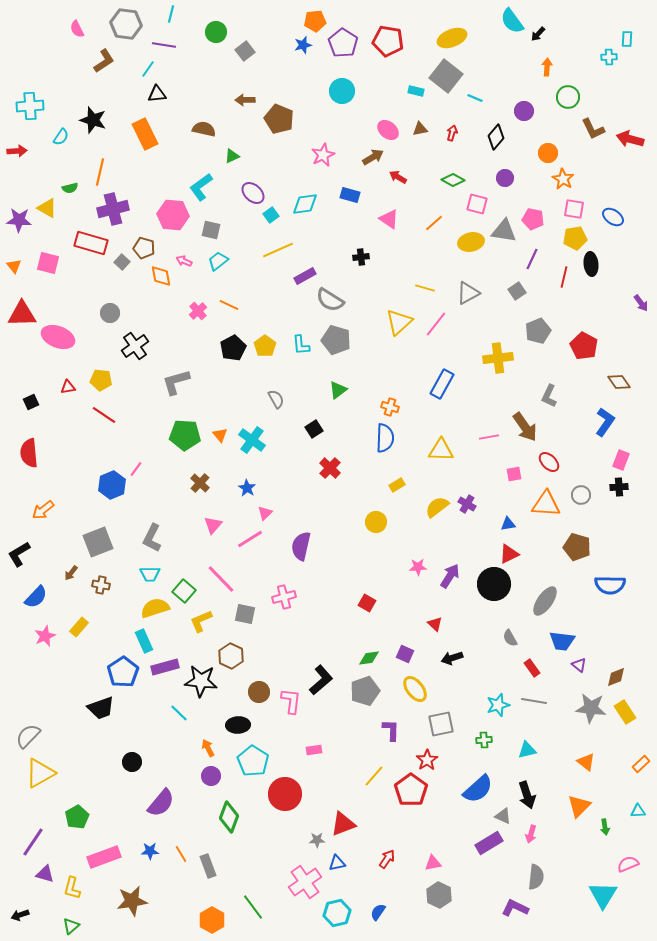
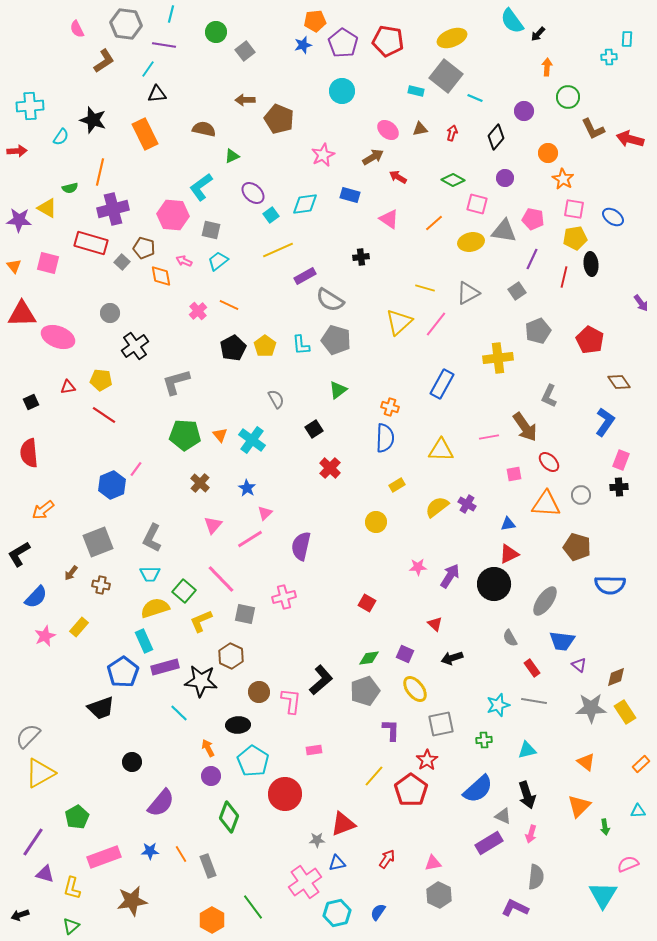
red pentagon at (584, 346): moved 6 px right, 6 px up
gray star at (591, 708): rotated 8 degrees counterclockwise
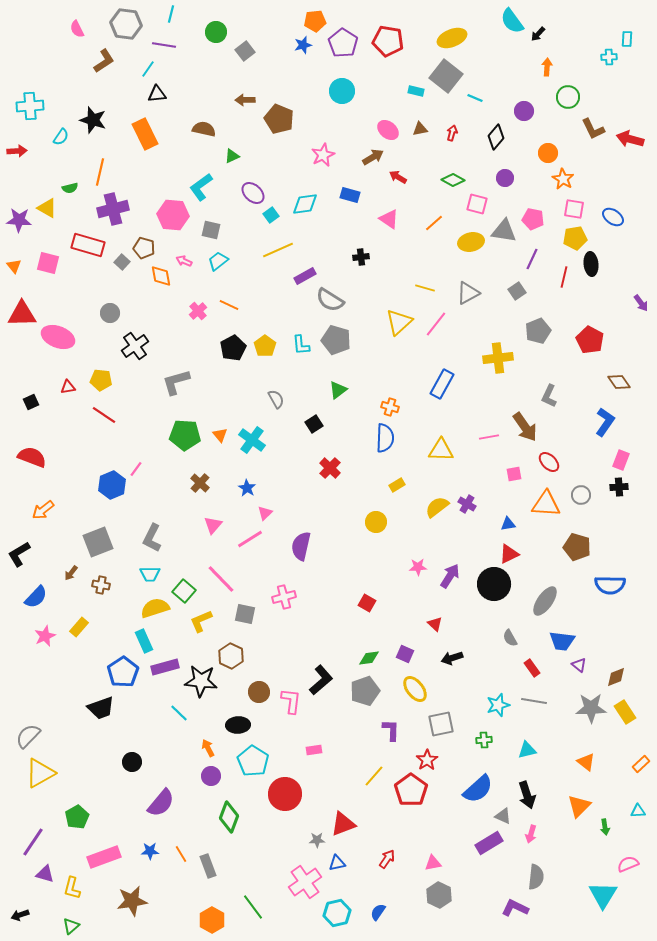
red rectangle at (91, 243): moved 3 px left, 2 px down
black square at (314, 429): moved 5 px up
red semicircle at (29, 453): moved 3 px right, 4 px down; rotated 116 degrees clockwise
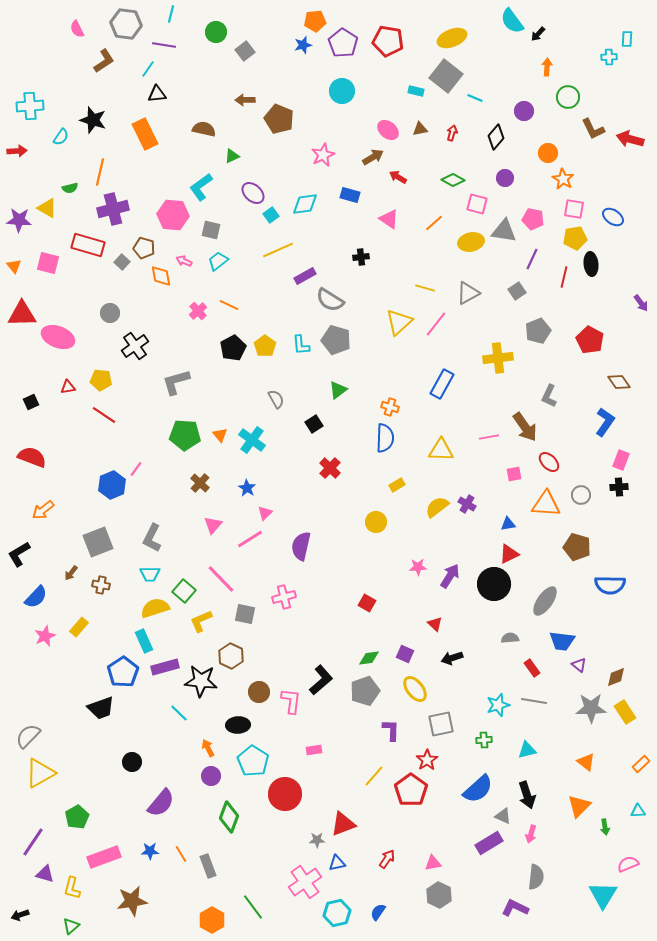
gray semicircle at (510, 638): rotated 114 degrees clockwise
